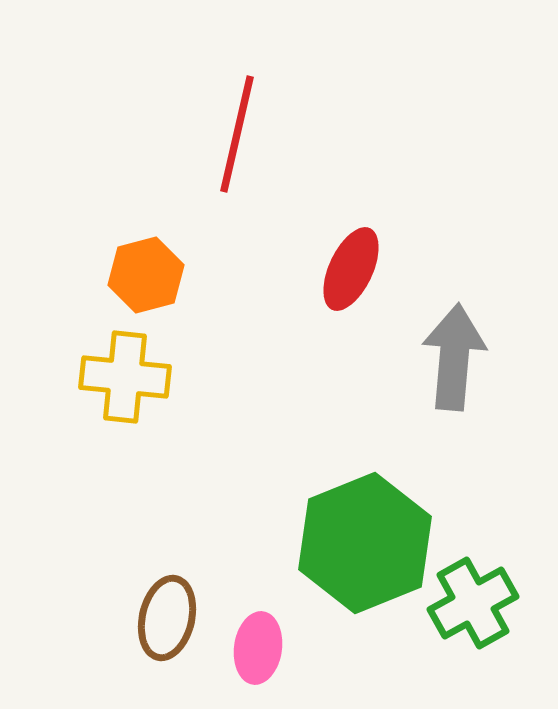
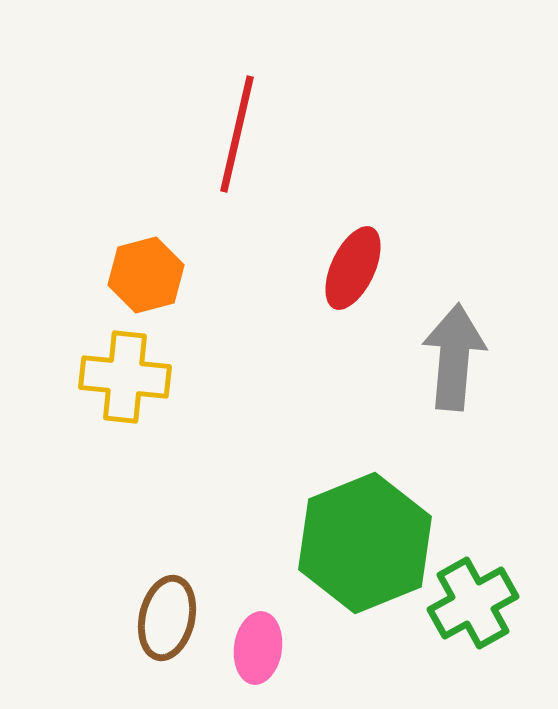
red ellipse: moved 2 px right, 1 px up
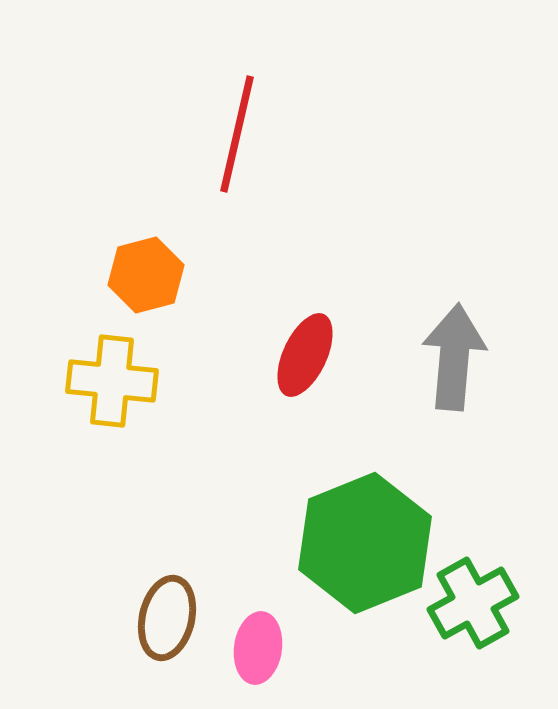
red ellipse: moved 48 px left, 87 px down
yellow cross: moved 13 px left, 4 px down
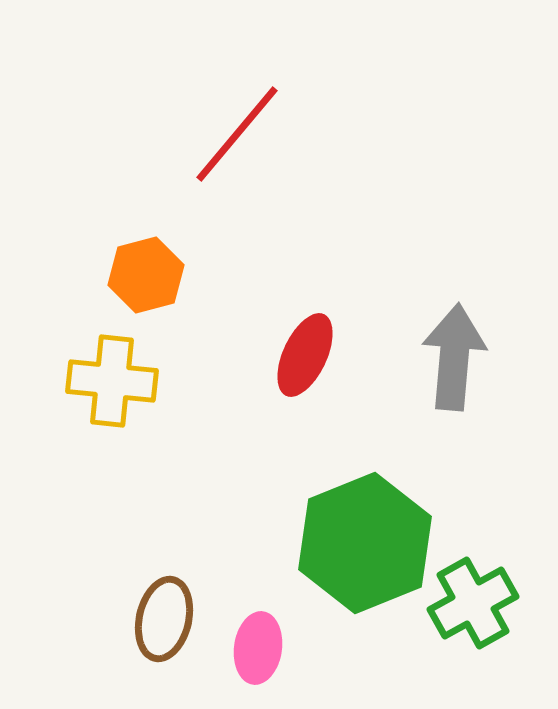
red line: rotated 27 degrees clockwise
brown ellipse: moved 3 px left, 1 px down
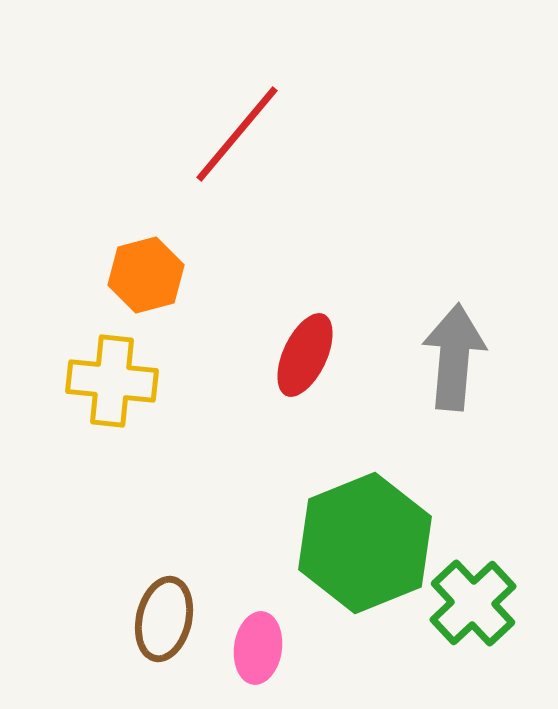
green cross: rotated 14 degrees counterclockwise
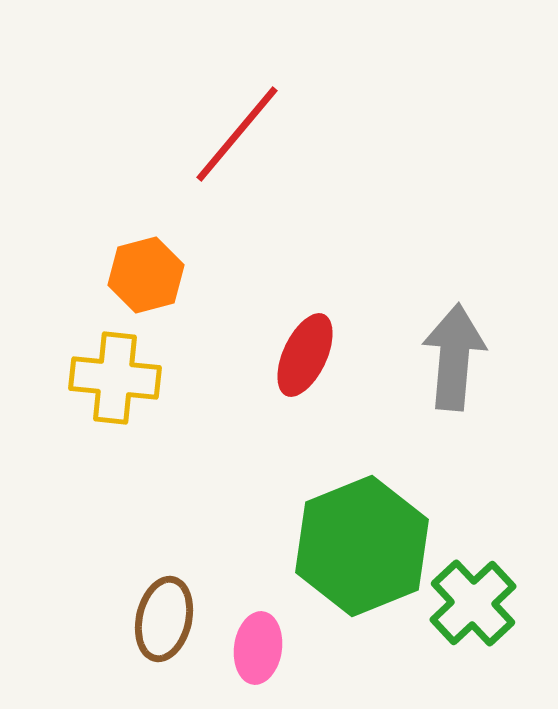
yellow cross: moved 3 px right, 3 px up
green hexagon: moved 3 px left, 3 px down
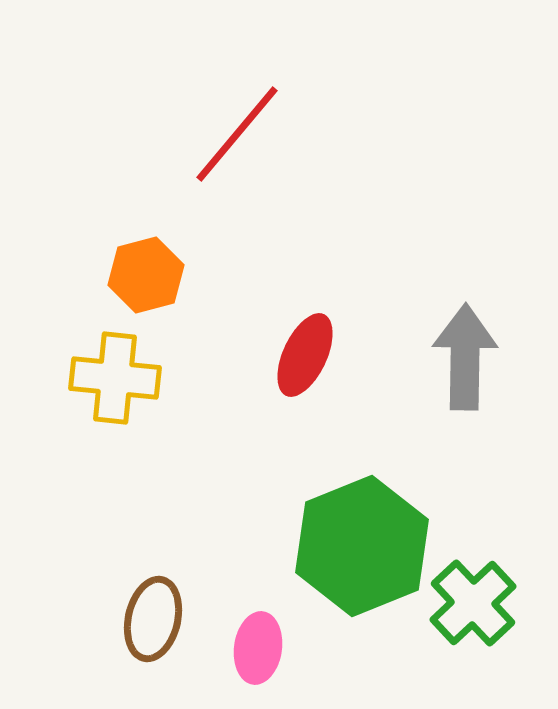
gray arrow: moved 11 px right; rotated 4 degrees counterclockwise
brown ellipse: moved 11 px left
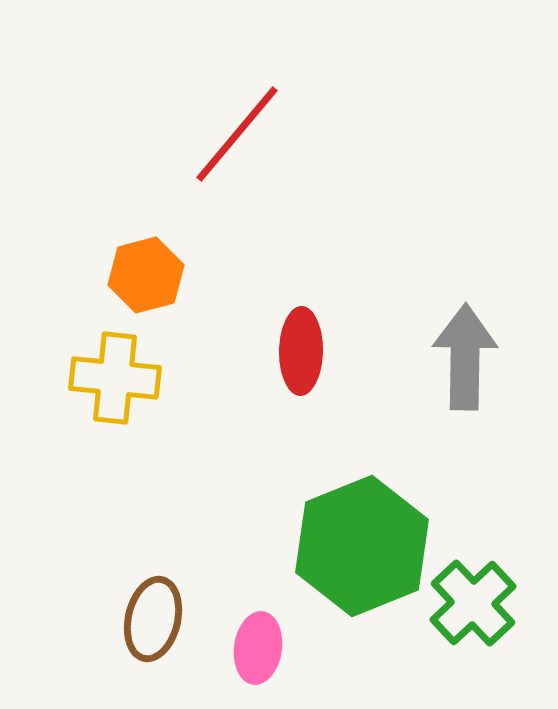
red ellipse: moved 4 px left, 4 px up; rotated 24 degrees counterclockwise
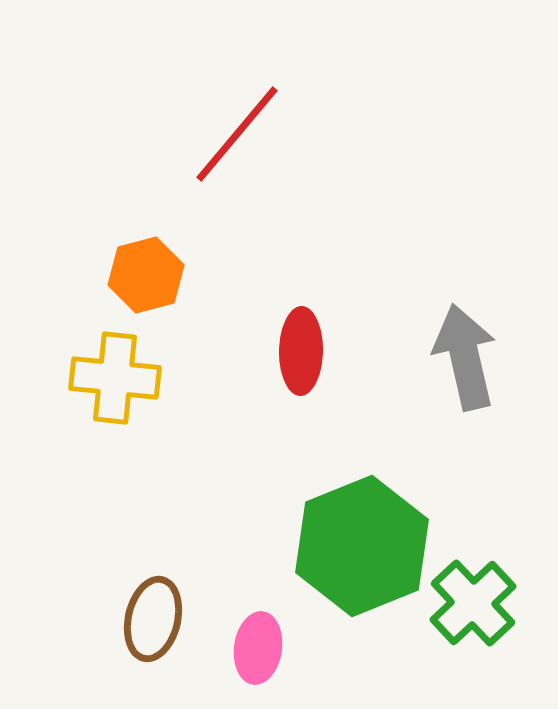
gray arrow: rotated 14 degrees counterclockwise
